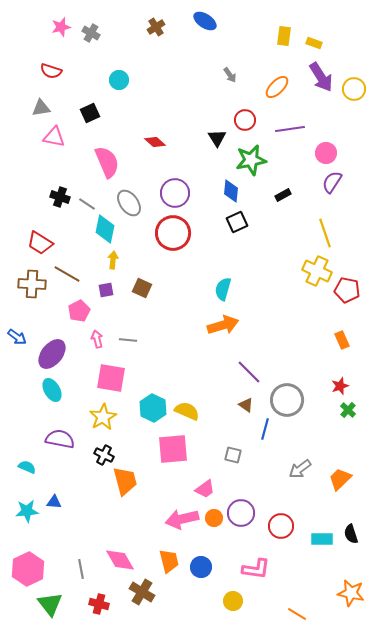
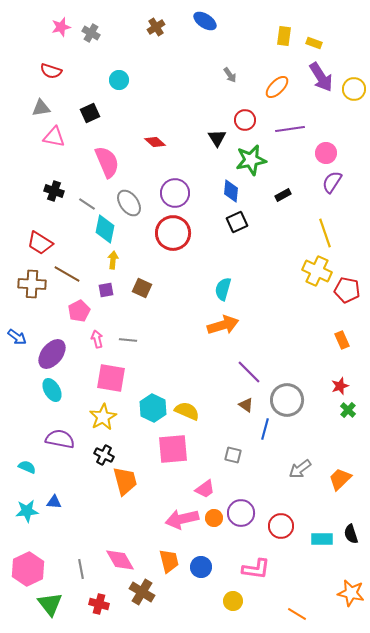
black cross at (60, 197): moved 6 px left, 6 px up
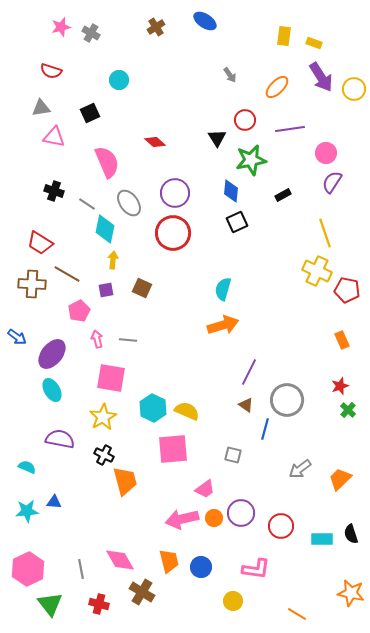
purple line at (249, 372): rotated 72 degrees clockwise
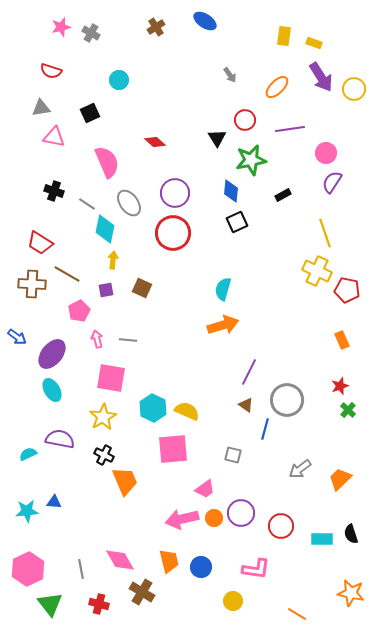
cyan semicircle at (27, 467): moved 1 px right, 13 px up; rotated 48 degrees counterclockwise
orange trapezoid at (125, 481): rotated 8 degrees counterclockwise
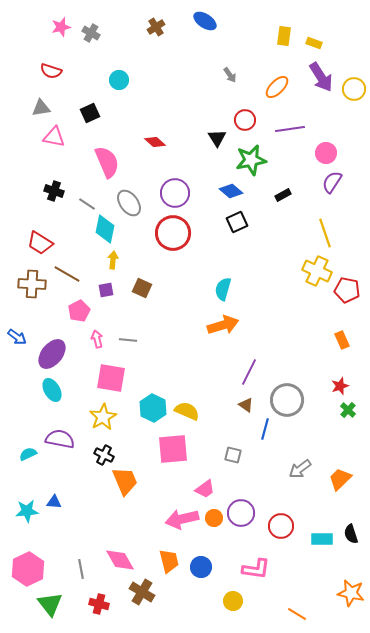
blue diamond at (231, 191): rotated 55 degrees counterclockwise
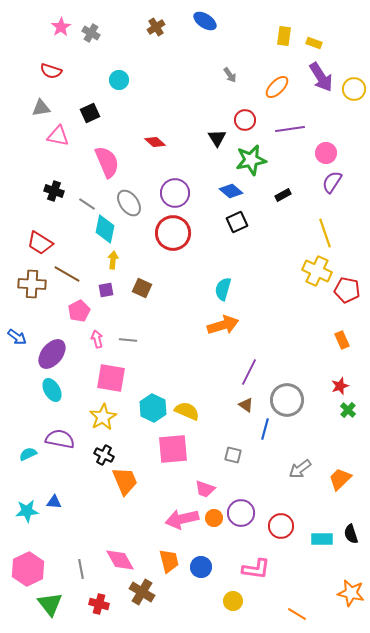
pink star at (61, 27): rotated 18 degrees counterclockwise
pink triangle at (54, 137): moved 4 px right, 1 px up
pink trapezoid at (205, 489): rotated 55 degrees clockwise
